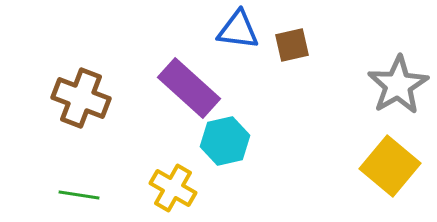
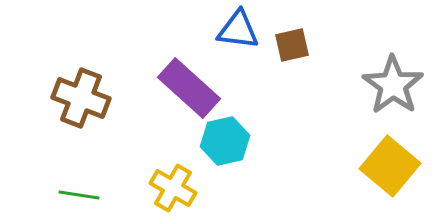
gray star: moved 5 px left; rotated 6 degrees counterclockwise
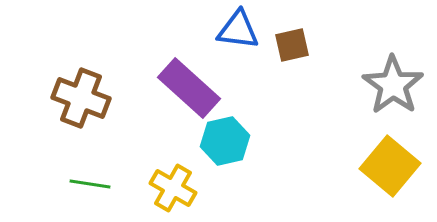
green line: moved 11 px right, 11 px up
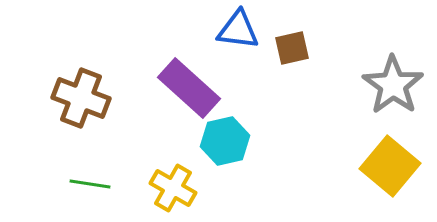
brown square: moved 3 px down
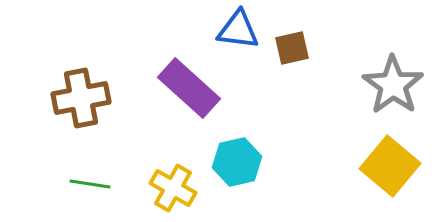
brown cross: rotated 32 degrees counterclockwise
cyan hexagon: moved 12 px right, 21 px down
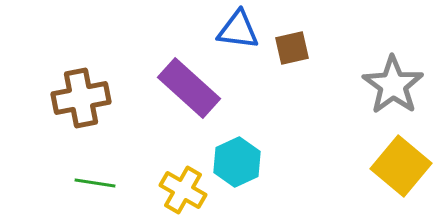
cyan hexagon: rotated 12 degrees counterclockwise
yellow square: moved 11 px right
green line: moved 5 px right, 1 px up
yellow cross: moved 10 px right, 2 px down
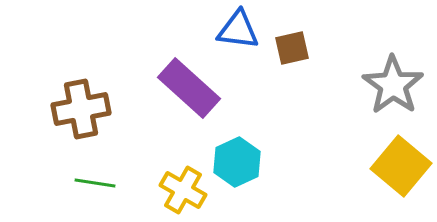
brown cross: moved 11 px down
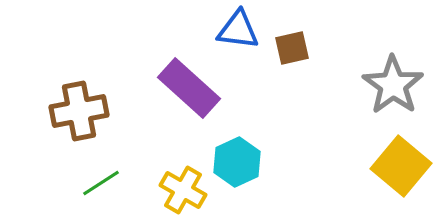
brown cross: moved 2 px left, 2 px down
green line: moved 6 px right; rotated 42 degrees counterclockwise
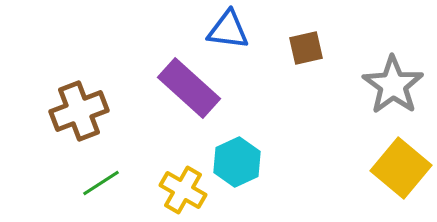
blue triangle: moved 10 px left
brown square: moved 14 px right
brown cross: rotated 10 degrees counterclockwise
yellow square: moved 2 px down
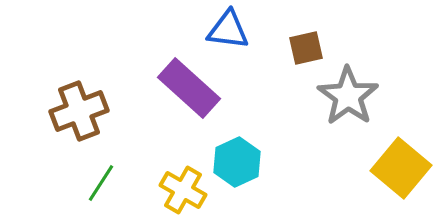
gray star: moved 45 px left, 11 px down
green line: rotated 24 degrees counterclockwise
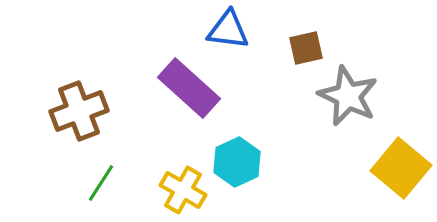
gray star: rotated 10 degrees counterclockwise
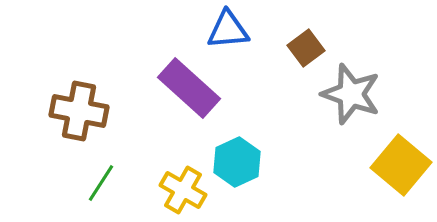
blue triangle: rotated 12 degrees counterclockwise
brown square: rotated 24 degrees counterclockwise
gray star: moved 3 px right, 2 px up; rotated 6 degrees counterclockwise
brown cross: rotated 32 degrees clockwise
yellow square: moved 3 px up
